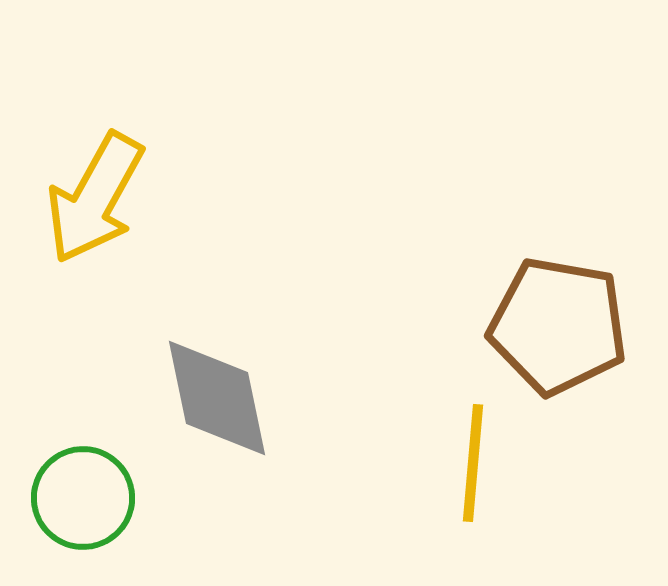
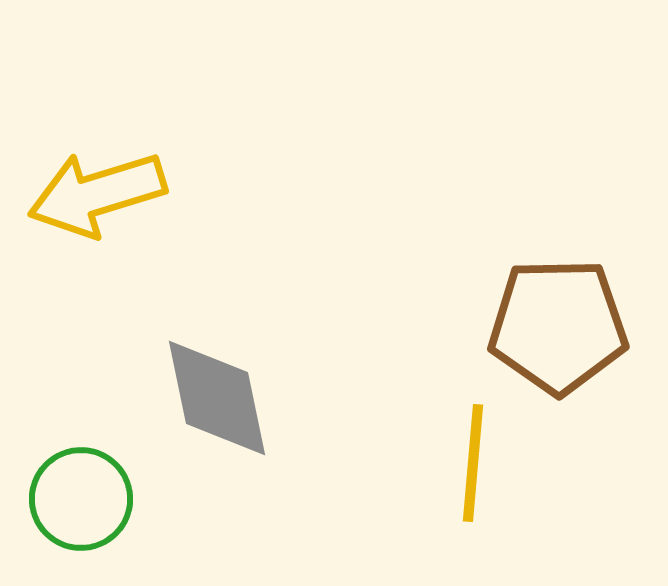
yellow arrow: moved 2 px right, 4 px up; rotated 44 degrees clockwise
brown pentagon: rotated 11 degrees counterclockwise
green circle: moved 2 px left, 1 px down
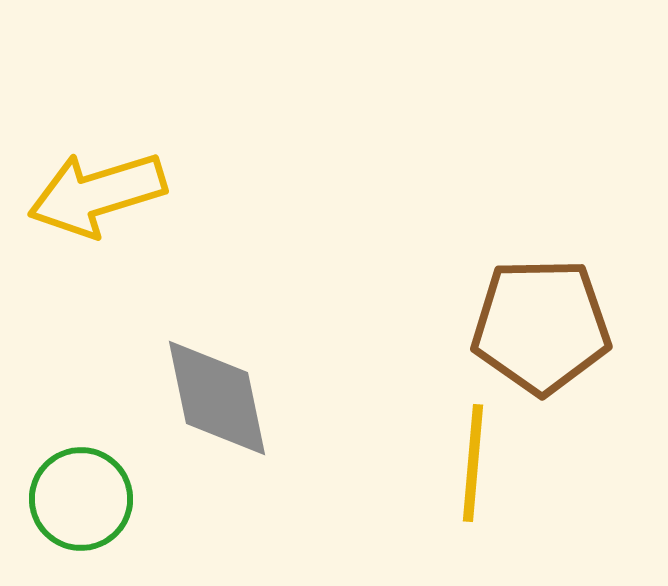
brown pentagon: moved 17 px left
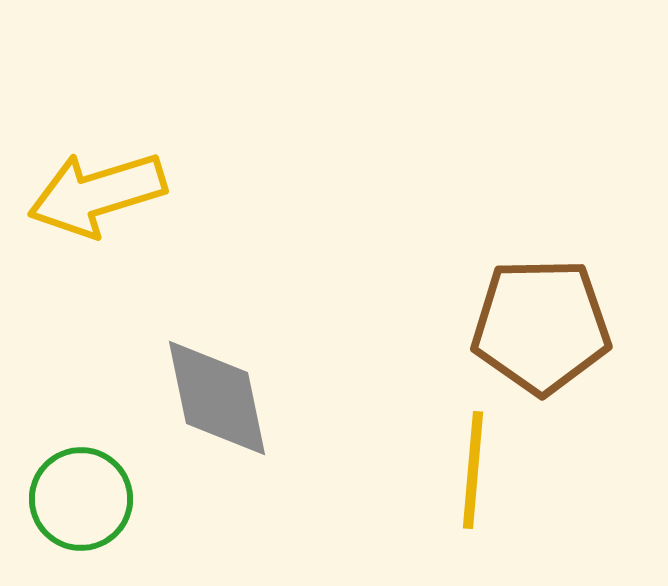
yellow line: moved 7 px down
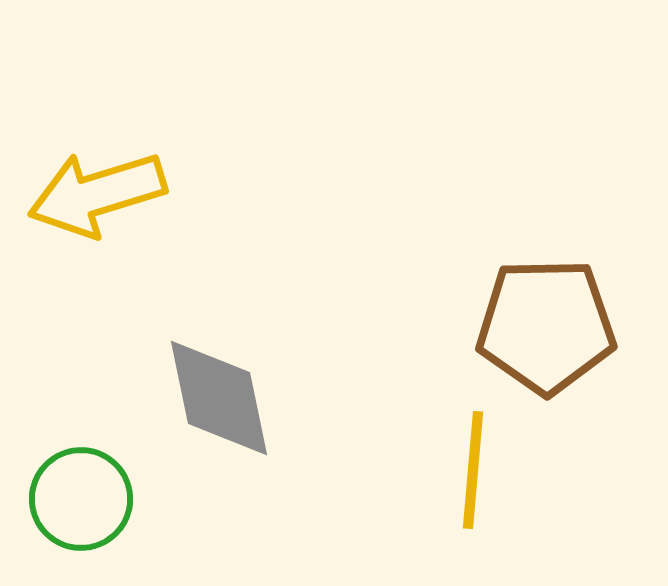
brown pentagon: moved 5 px right
gray diamond: moved 2 px right
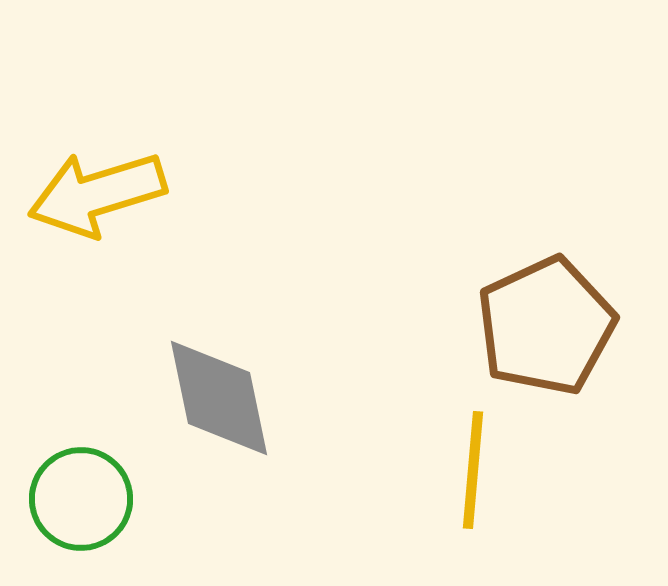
brown pentagon: rotated 24 degrees counterclockwise
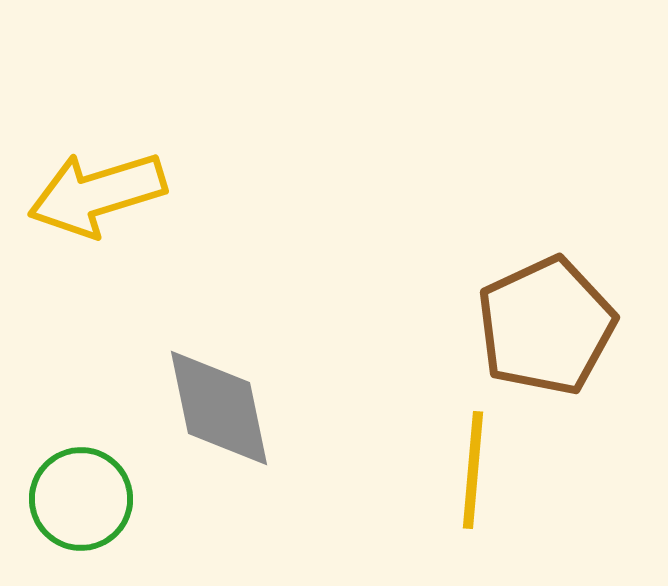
gray diamond: moved 10 px down
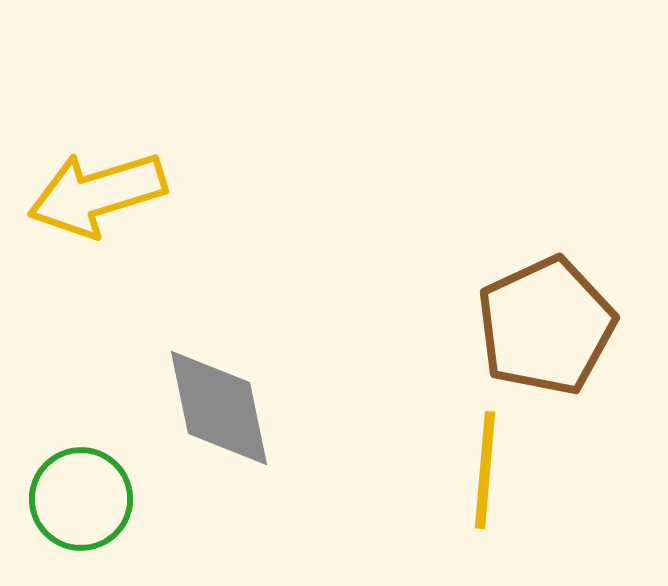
yellow line: moved 12 px right
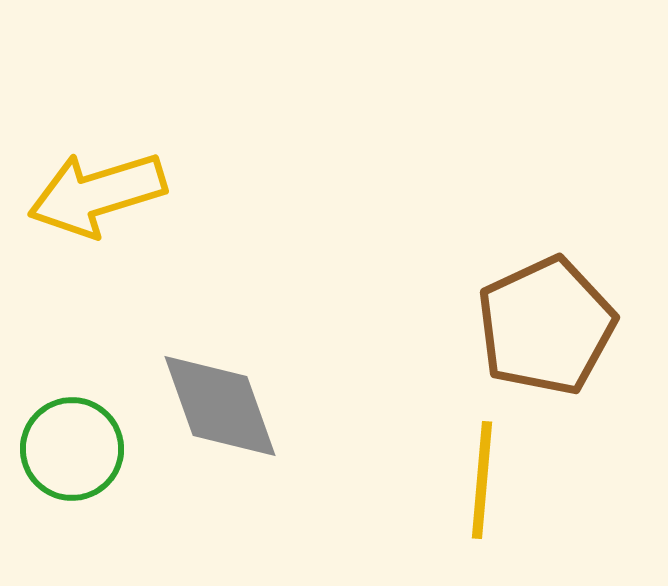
gray diamond: moved 1 px right, 2 px up; rotated 8 degrees counterclockwise
yellow line: moved 3 px left, 10 px down
green circle: moved 9 px left, 50 px up
